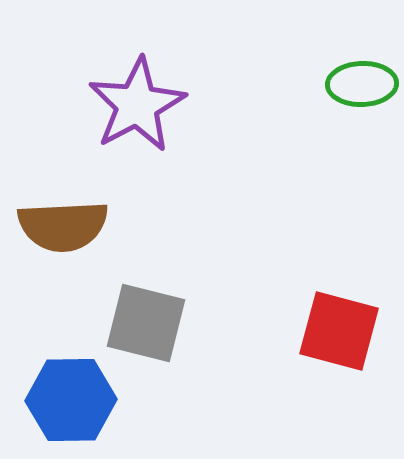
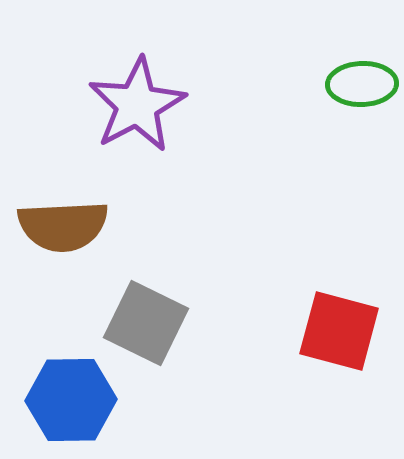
gray square: rotated 12 degrees clockwise
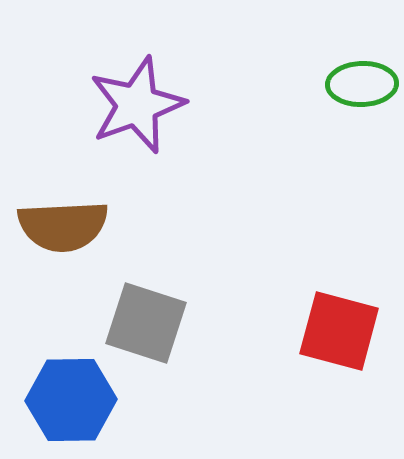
purple star: rotated 8 degrees clockwise
gray square: rotated 8 degrees counterclockwise
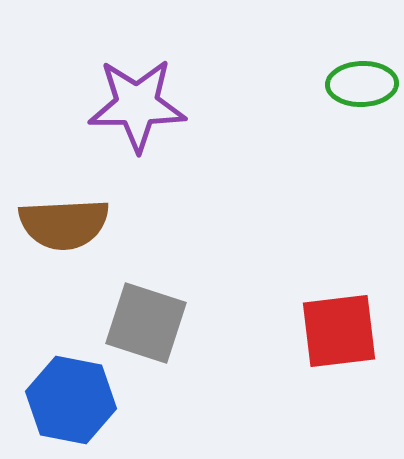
purple star: rotated 20 degrees clockwise
brown semicircle: moved 1 px right, 2 px up
red square: rotated 22 degrees counterclockwise
blue hexagon: rotated 12 degrees clockwise
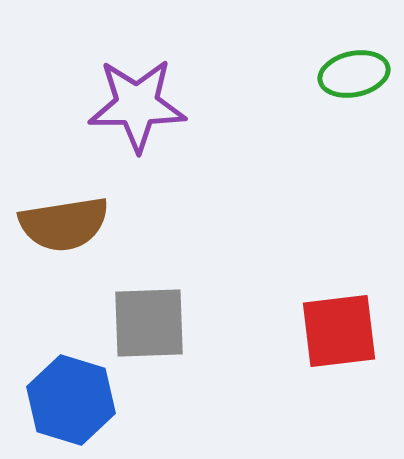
green ellipse: moved 8 px left, 10 px up; rotated 10 degrees counterclockwise
brown semicircle: rotated 6 degrees counterclockwise
gray square: moved 3 px right; rotated 20 degrees counterclockwise
blue hexagon: rotated 6 degrees clockwise
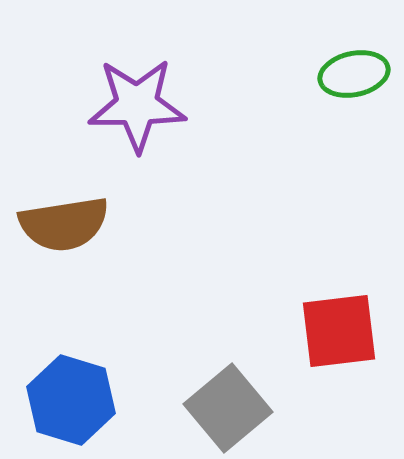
gray square: moved 79 px right, 85 px down; rotated 38 degrees counterclockwise
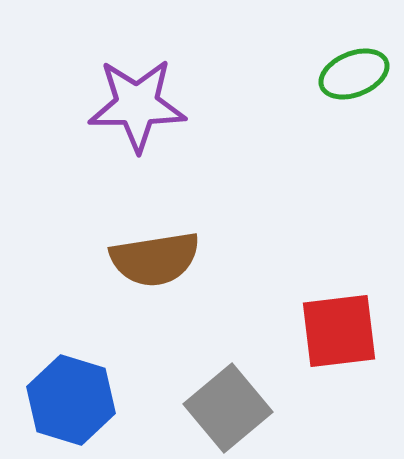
green ellipse: rotated 10 degrees counterclockwise
brown semicircle: moved 91 px right, 35 px down
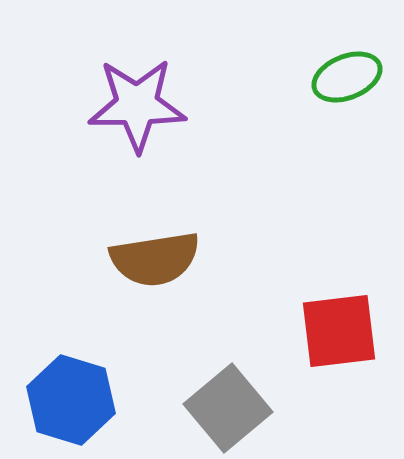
green ellipse: moved 7 px left, 3 px down
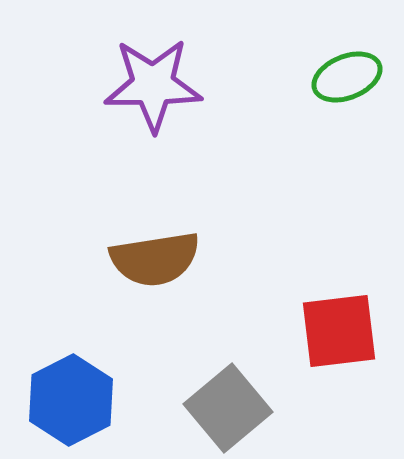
purple star: moved 16 px right, 20 px up
blue hexagon: rotated 16 degrees clockwise
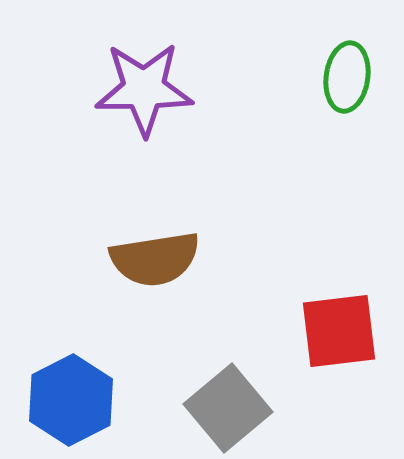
green ellipse: rotated 60 degrees counterclockwise
purple star: moved 9 px left, 4 px down
